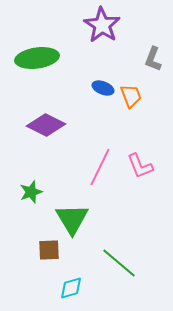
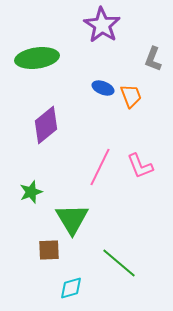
purple diamond: rotated 66 degrees counterclockwise
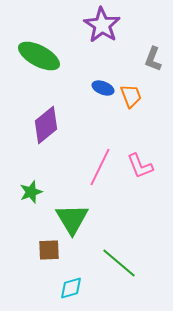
green ellipse: moved 2 px right, 2 px up; rotated 36 degrees clockwise
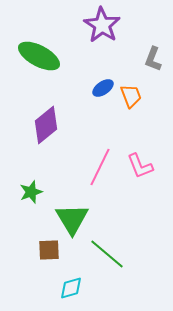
blue ellipse: rotated 55 degrees counterclockwise
green line: moved 12 px left, 9 px up
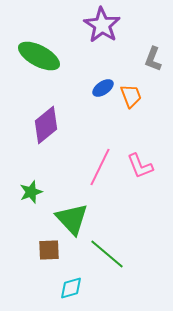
green triangle: rotated 12 degrees counterclockwise
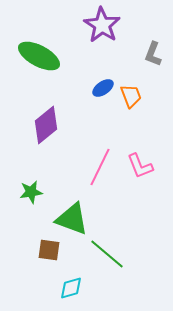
gray L-shape: moved 5 px up
green star: rotated 10 degrees clockwise
green triangle: rotated 27 degrees counterclockwise
brown square: rotated 10 degrees clockwise
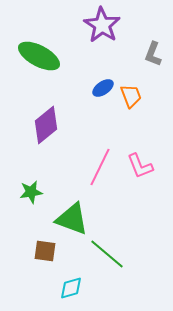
brown square: moved 4 px left, 1 px down
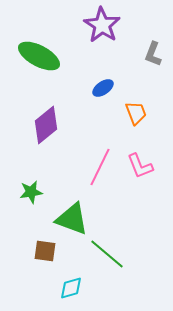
orange trapezoid: moved 5 px right, 17 px down
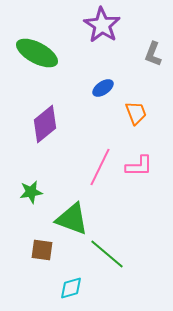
green ellipse: moved 2 px left, 3 px up
purple diamond: moved 1 px left, 1 px up
pink L-shape: moved 1 px left; rotated 68 degrees counterclockwise
brown square: moved 3 px left, 1 px up
